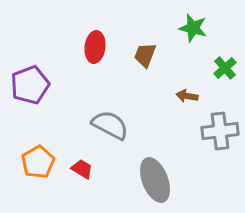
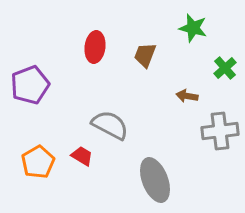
red trapezoid: moved 13 px up
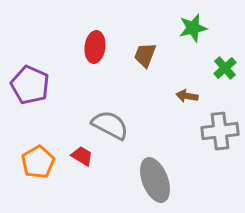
green star: rotated 28 degrees counterclockwise
purple pentagon: rotated 27 degrees counterclockwise
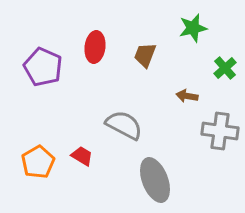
purple pentagon: moved 13 px right, 18 px up
gray semicircle: moved 14 px right
gray cross: rotated 15 degrees clockwise
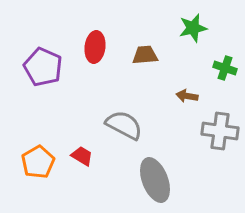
brown trapezoid: rotated 64 degrees clockwise
green cross: rotated 30 degrees counterclockwise
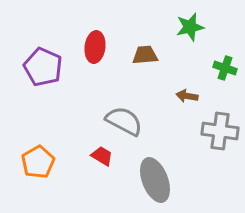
green star: moved 3 px left, 1 px up
gray semicircle: moved 4 px up
red trapezoid: moved 20 px right
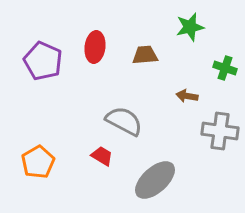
purple pentagon: moved 6 px up
gray ellipse: rotated 69 degrees clockwise
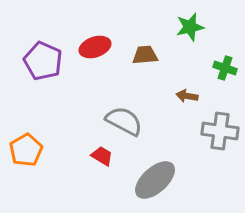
red ellipse: rotated 64 degrees clockwise
orange pentagon: moved 12 px left, 12 px up
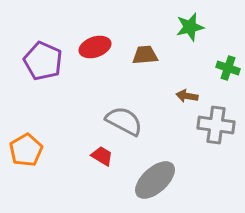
green cross: moved 3 px right
gray cross: moved 4 px left, 6 px up
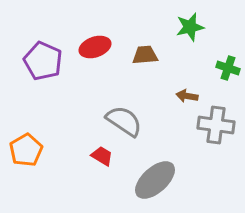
gray semicircle: rotated 6 degrees clockwise
